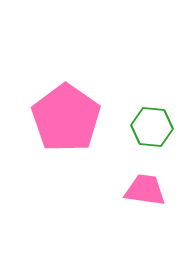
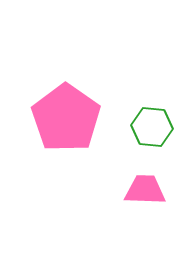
pink trapezoid: rotated 6 degrees counterclockwise
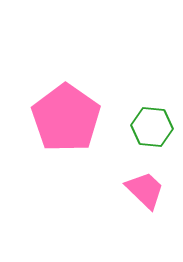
pink trapezoid: rotated 42 degrees clockwise
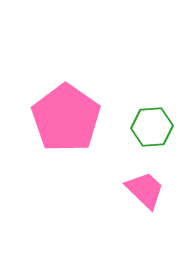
green hexagon: rotated 9 degrees counterclockwise
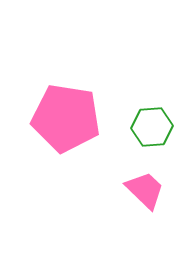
pink pentagon: rotated 26 degrees counterclockwise
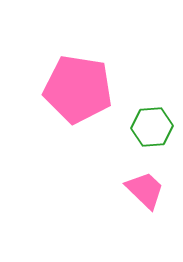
pink pentagon: moved 12 px right, 29 px up
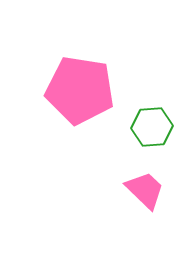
pink pentagon: moved 2 px right, 1 px down
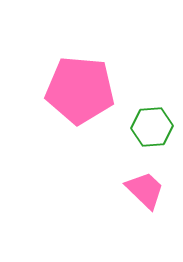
pink pentagon: rotated 4 degrees counterclockwise
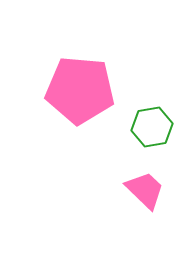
green hexagon: rotated 6 degrees counterclockwise
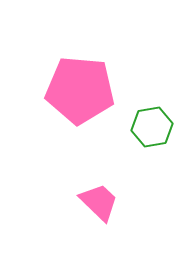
pink trapezoid: moved 46 px left, 12 px down
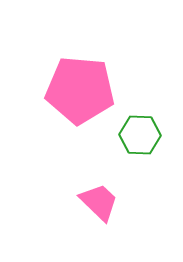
green hexagon: moved 12 px left, 8 px down; rotated 12 degrees clockwise
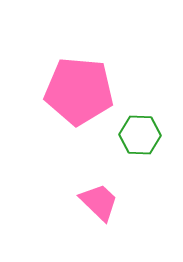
pink pentagon: moved 1 px left, 1 px down
